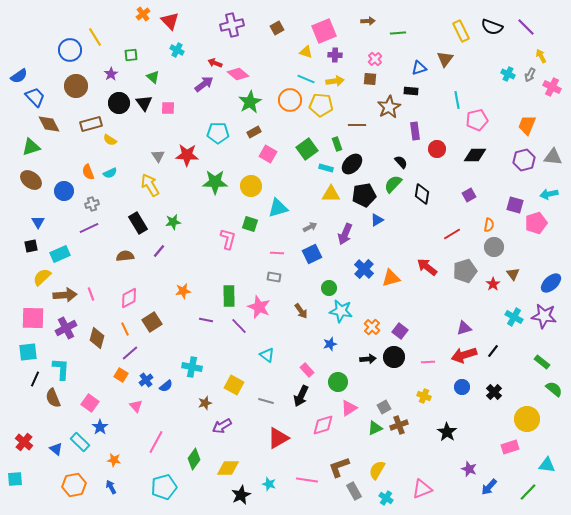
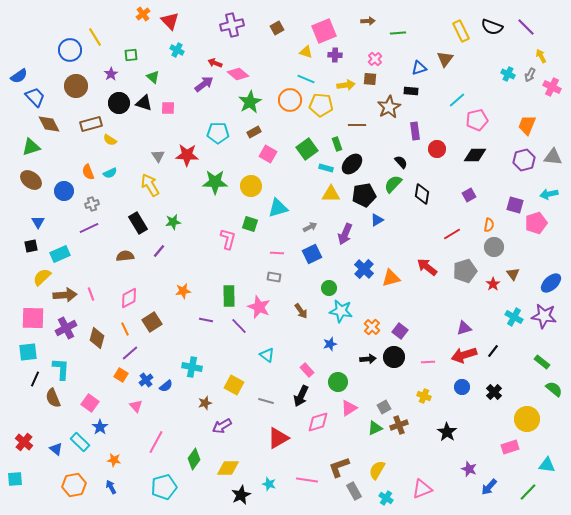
yellow arrow at (335, 81): moved 11 px right, 4 px down
cyan line at (457, 100): rotated 60 degrees clockwise
black triangle at (144, 103): rotated 36 degrees counterclockwise
pink diamond at (323, 425): moved 5 px left, 3 px up
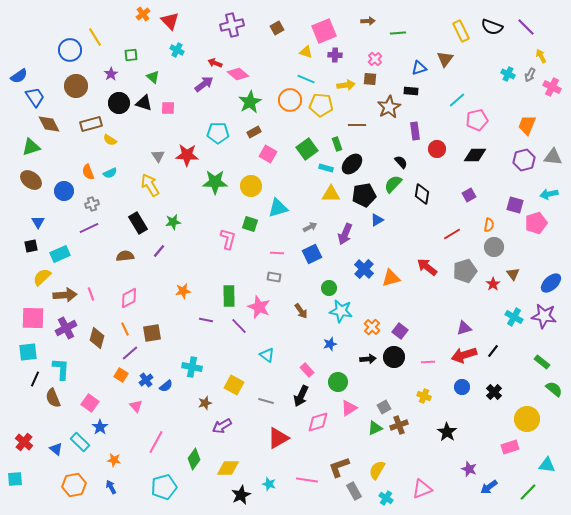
blue trapezoid at (35, 97): rotated 10 degrees clockwise
brown square at (152, 322): moved 11 px down; rotated 24 degrees clockwise
blue arrow at (489, 487): rotated 12 degrees clockwise
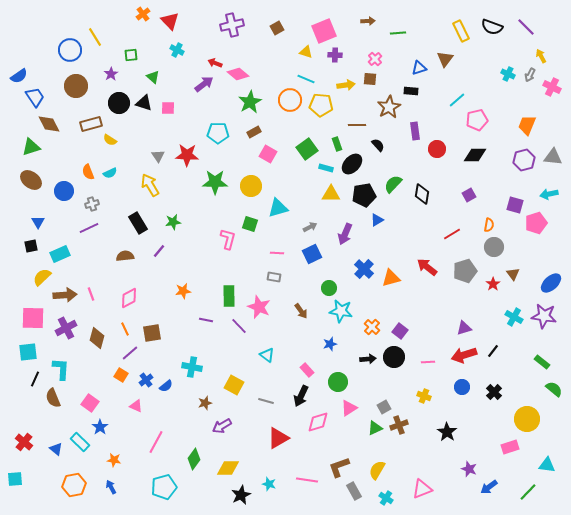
black semicircle at (401, 162): moved 23 px left, 17 px up
pink triangle at (136, 406): rotated 24 degrees counterclockwise
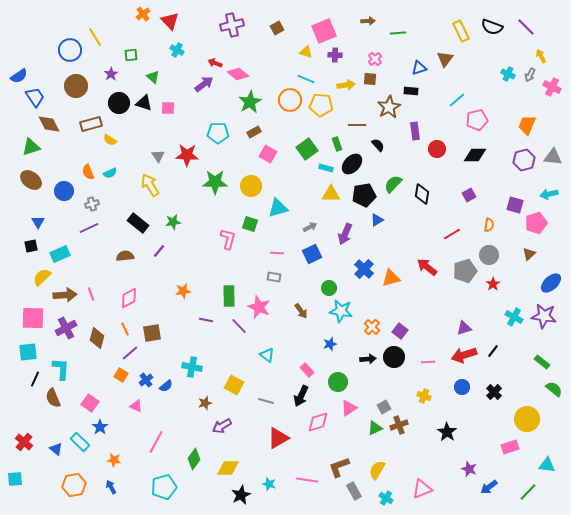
black rectangle at (138, 223): rotated 20 degrees counterclockwise
gray circle at (494, 247): moved 5 px left, 8 px down
brown triangle at (513, 274): moved 16 px right, 20 px up; rotated 24 degrees clockwise
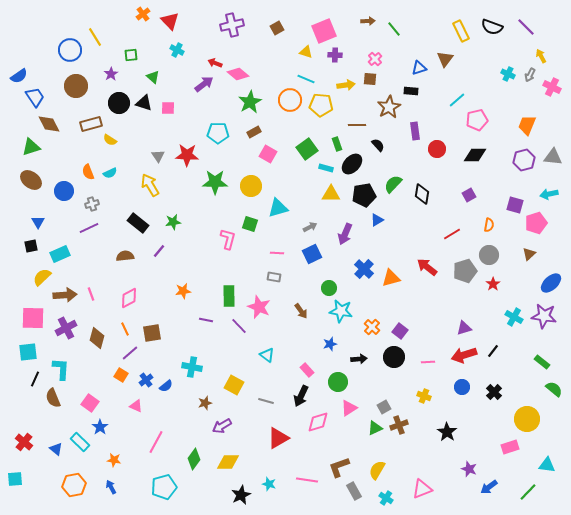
green line at (398, 33): moved 4 px left, 4 px up; rotated 56 degrees clockwise
black arrow at (368, 359): moved 9 px left
yellow diamond at (228, 468): moved 6 px up
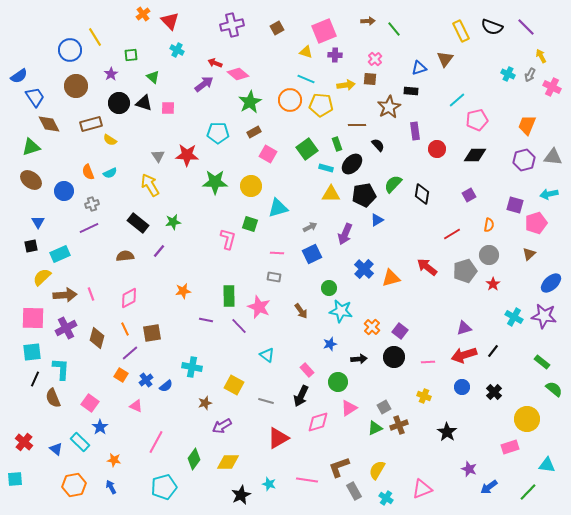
cyan square at (28, 352): moved 4 px right
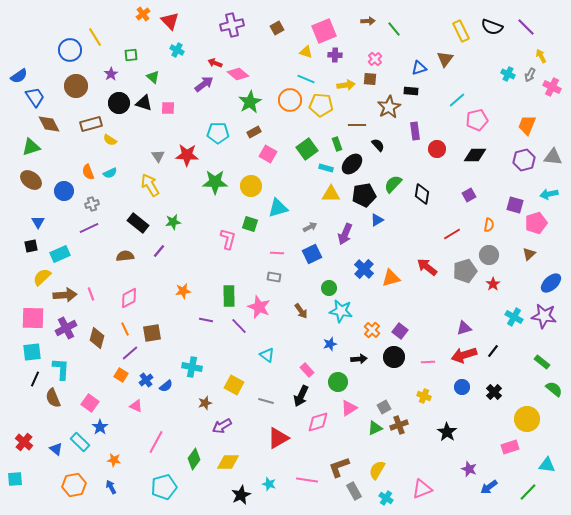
orange cross at (372, 327): moved 3 px down
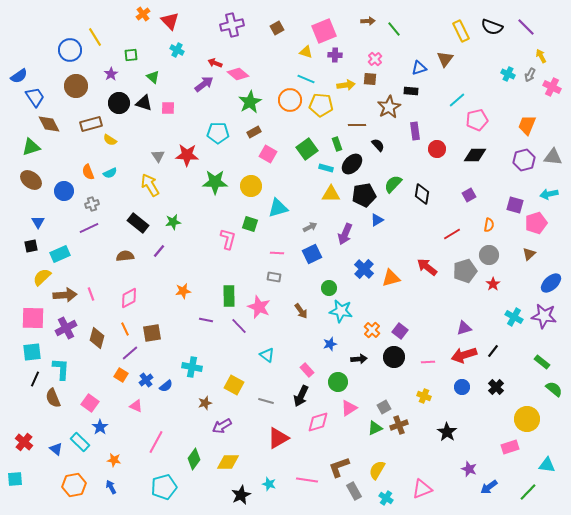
black cross at (494, 392): moved 2 px right, 5 px up
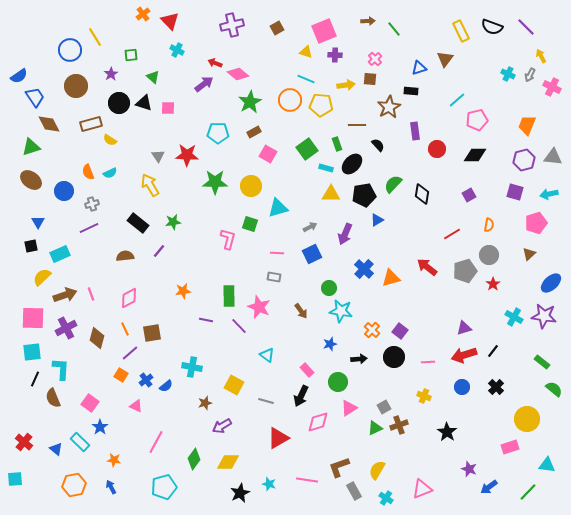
purple square at (515, 205): moved 13 px up
brown arrow at (65, 295): rotated 15 degrees counterclockwise
black star at (241, 495): moved 1 px left, 2 px up
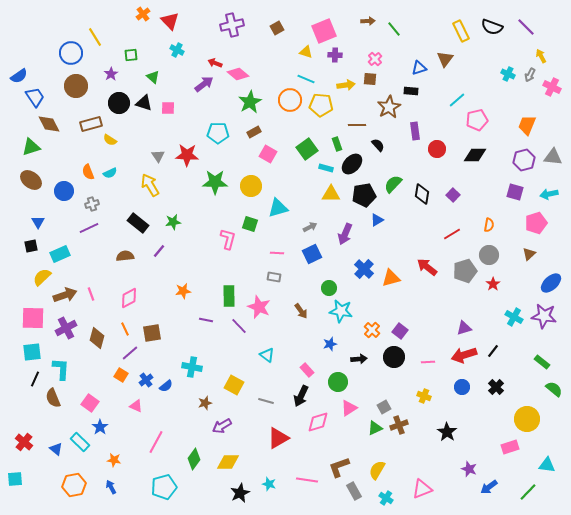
blue circle at (70, 50): moved 1 px right, 3 px down
purple square at (469, 195): moved 16 px left; rotated 16 degrees counterclockwise
